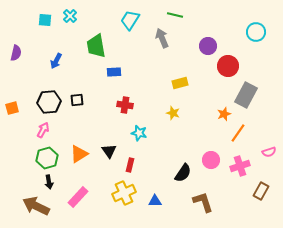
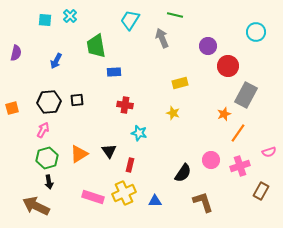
pink rectangle: moved 15 px right; rotated 65 degrees clockwise
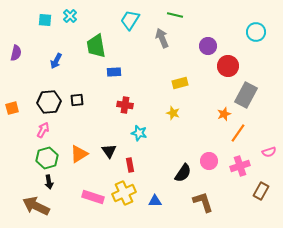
pink circle: moved 2 px left, 1 px down
red rectangle: rotated 24 degrees counterclockwise
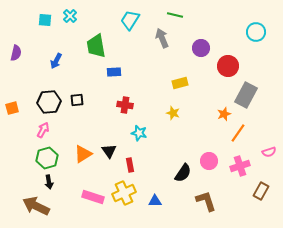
purple circle: moved 7 px left, 2 px down
orange triangle: moved 4 px right
brown L-shape: moved 3 px right, 1 px up
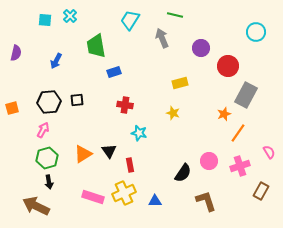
blue rectangle: rotated 16 degrees counterclockwise
pink semicircle: rotated 104 degrees counterclockwise
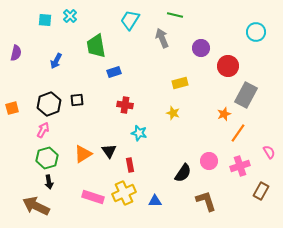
black hexagon: moved 2 px down; rotated 15 degrees counterclockwise
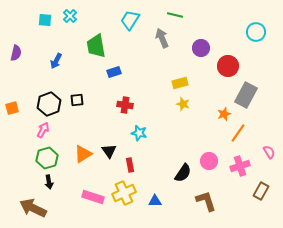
yellow star: moved 10 px right, 9 px up
brown arrow: moved 3 px left, 2 px down
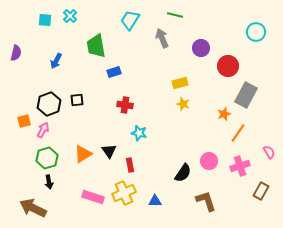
orange square: moved 12 px right, 13 px down
